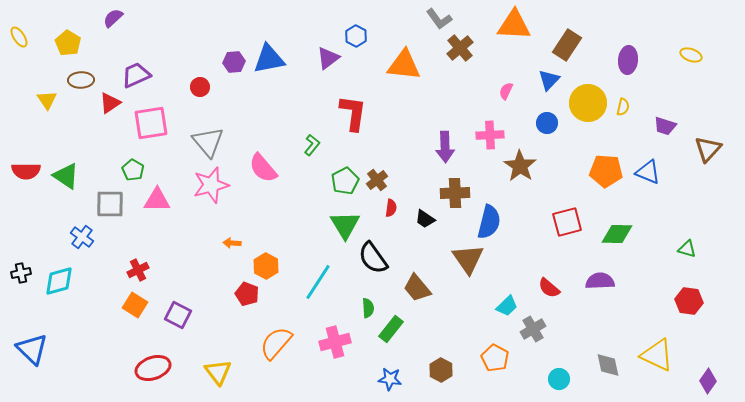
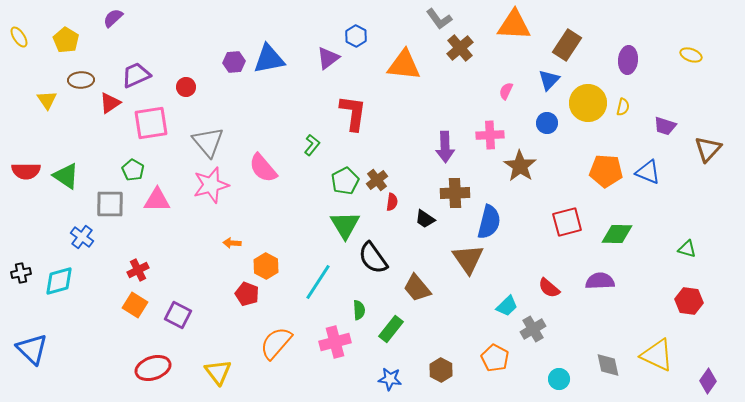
yellow pentagon at (68, 43): moved 2 px left, 3 px up
red circle at (200, 87): moved 14 px left
red semicircle at (391, 208): moved 1 px right, 6 px up
green semicircle at (368, 308): moved 9 px left, 2 px down
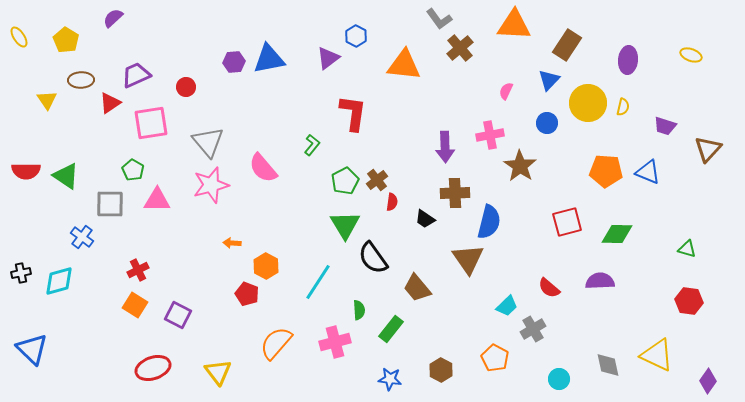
pink cross at (490, 135): rotated 8 degrees counterclockwise
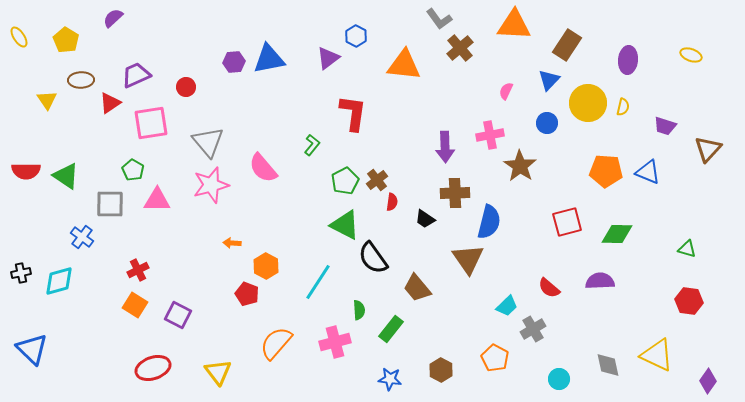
green triangle at (345, 225): rotated 32 degrees counterclockwise
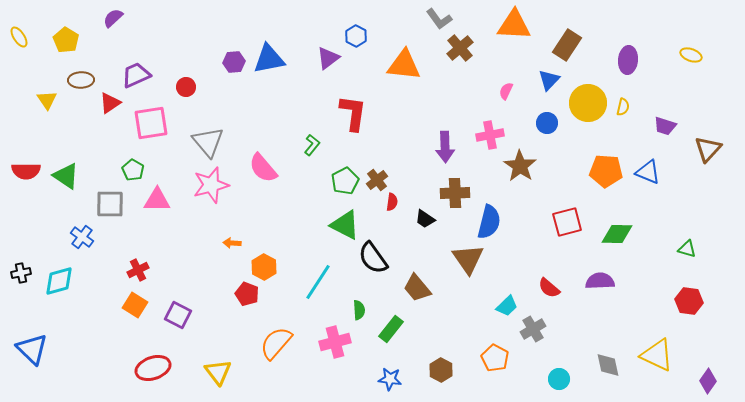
orange hexagon at (266, 266): moved 2 px left, 1 px down
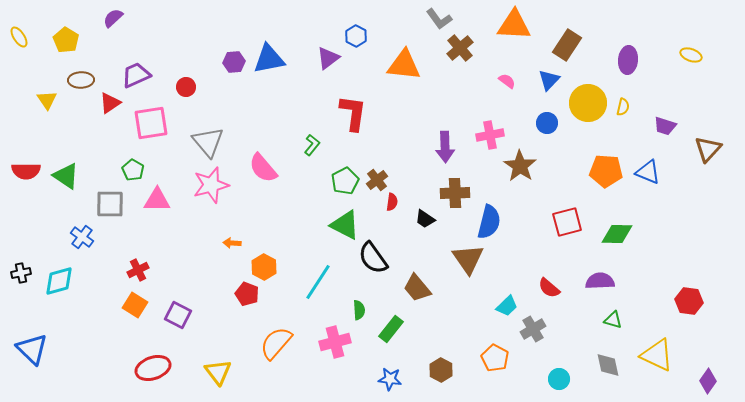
pink semicircle at (506, 91): moved 1 px right, 10 px up; rotated 102 degrees clockwise
green triangle at (687, 249): moved 74 px left, 71 px down
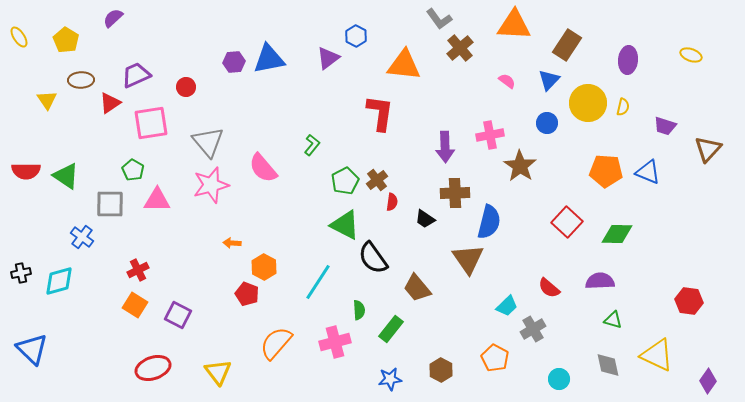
red L-shape at (353, 113): moved 27 px right
red square at (567, 222): rotated 32 degrees counterclockwise
blue star at (390, 379): rotated 15 degrees counterclockwise
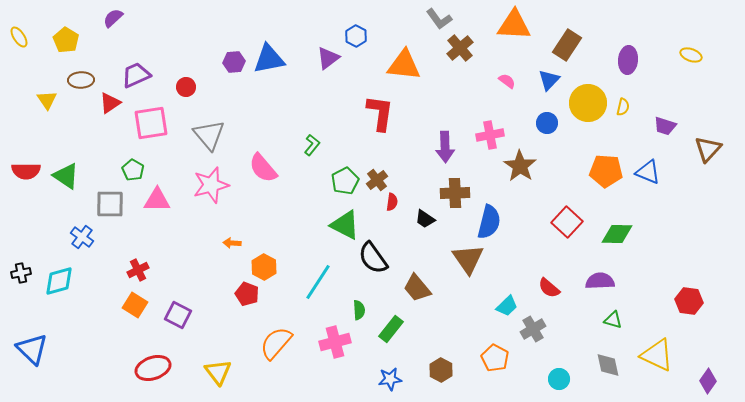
gray triangle at (208, 142): moved 1 px right, 7 px up
